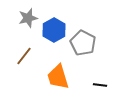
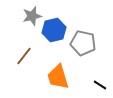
gray star: moved 4 px right, 2 px up
blue hexagon: rotated 15 degrees clockwise
gray pentagon: rotated 15 degrees counterclockwise
black line: rotated 24 degrees clockwise
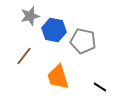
gray star: moved 2 px left
blue hexagon: rotated 25 degrees clockwise
gray pentagon: moved 2 px up
black line: moved 2 px down
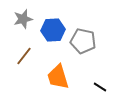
gray star: moved 7 px left, 3 px down
blue hexagon: moved 1 px left; rotated 15 degrees counterclockwise
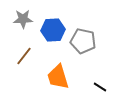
gray star: rotated 12 degrees clockwise
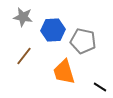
gray star: moved 2 px up; rotated 12 degrees clockwise
orange trapezoid: moved 6 px right, 5 px up
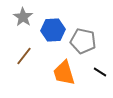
gray star: rotated 24 degrees clockwise
orange trapezoid: moved 1 px down
black line: moved 15 px up
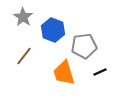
blue hexagon: rotated 25 degrees clockwise
gray pentagon: moved 1 px right, 5 px down; rotated 20 degrees counterclockwise
black line: rotated 56 degrees counterclockwise
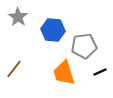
gray star: moved 5 px left
blue hexagon: rotated 15 degrees counterclockwise
brown line: moved 10 px left, 13 px down
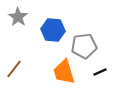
orange trapezoid: moved 1 px up
